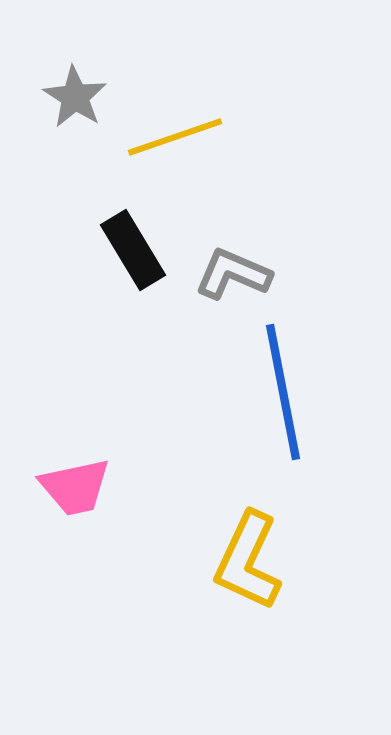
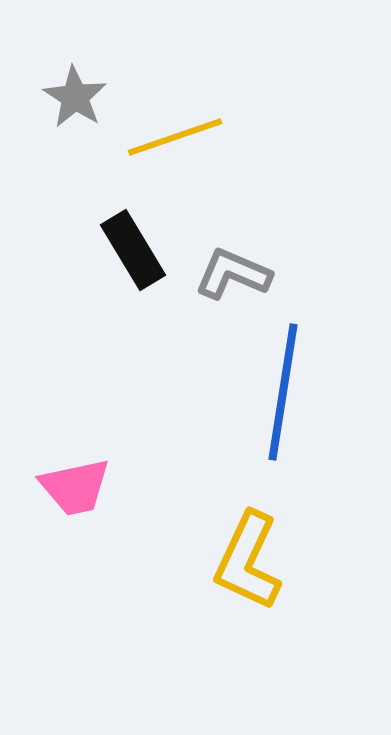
blue line: rotated 20 degrees clockwise
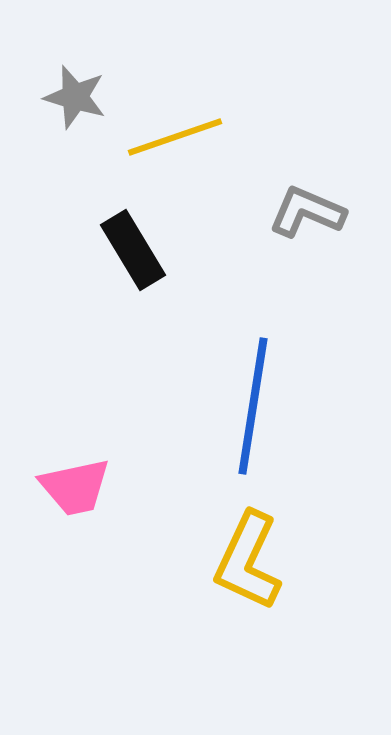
gray star: rotated 16 degrees counterclockwise
gray L-shape: moved 74 px right, 62 px up
blue line: moved 30 px left, 14 px down
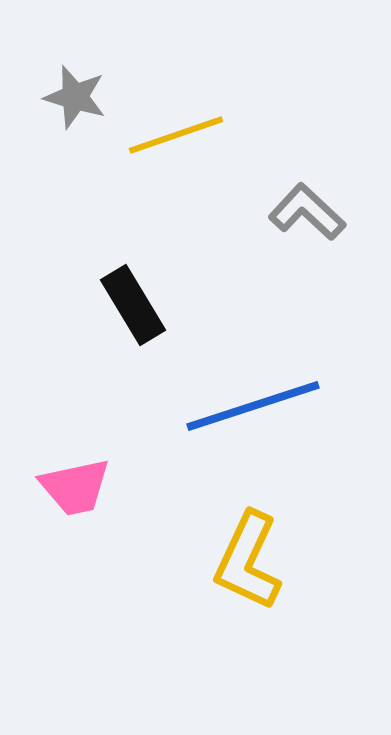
yellow line: moved 1 px right, 2 px up
gray L-shape: rotated 20 degrees clockwise
black rectangle: moved 55 px down
blue line: rotated 63 degrees clockwise
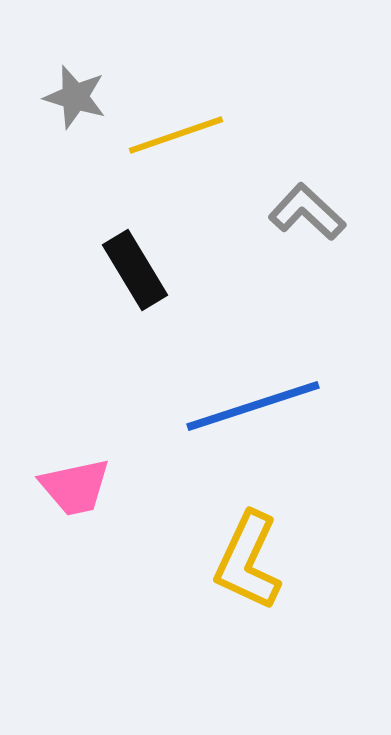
black rectangle: moved 2 px right, 35 px up
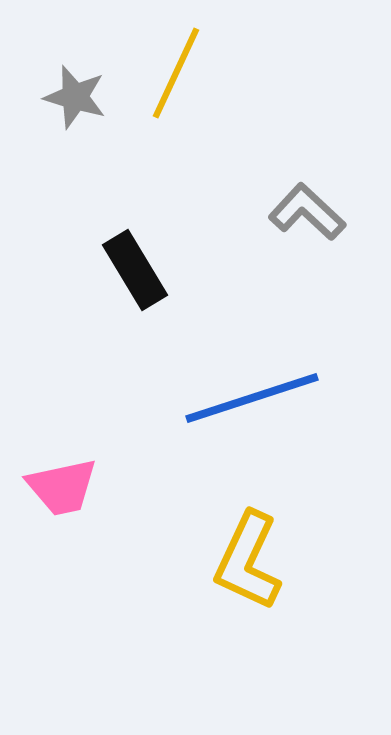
yellow line: moved 62 px up; rotated 46 degrees counterclockwise
blue line: moved 1 px left, 8 px up
pink trapezoid: moved 13 px left
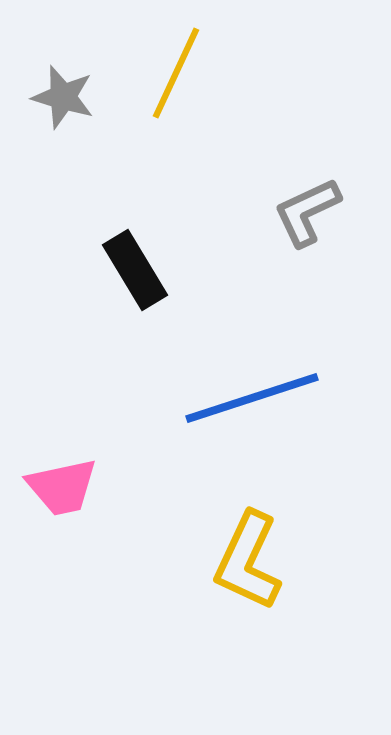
gray star: moved 12 px left
gray L-shape: rotated 68 degrees counterclockwise
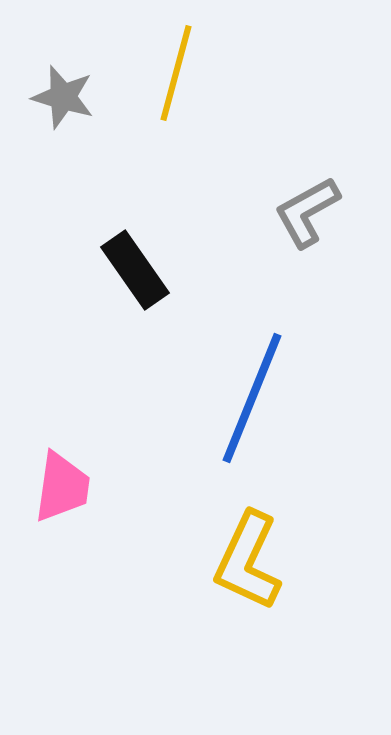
yellow line: rotated 10 degrees counterclockwise
gray L-shape: rotated 4 degrees counterclockwise
black rectangle: rotated 4 degrees counterclockwise
blue line: rotated 50 degrees counterclockwise
pink trapezoid: rotated 70 degrees counterclockwise
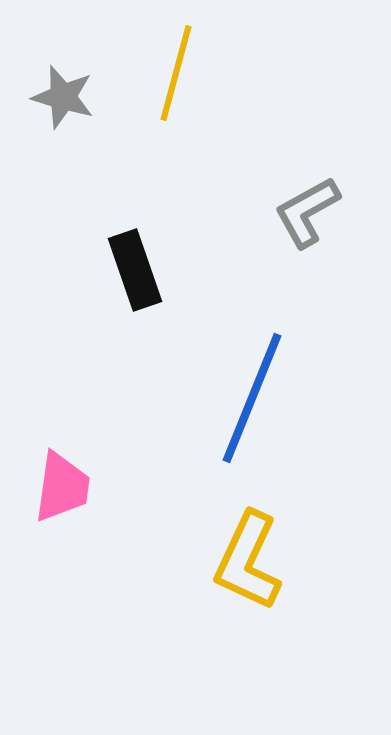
black rectangle: rotated 16 degrees clockwise
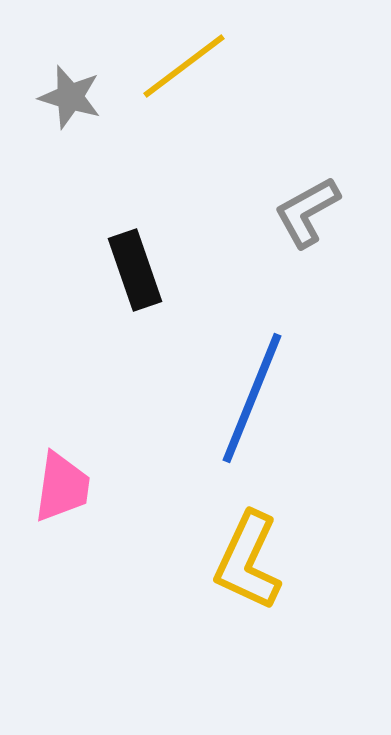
yellow line: moved 8 px right, 7 px up; rotated 38 degrees clockwise
gray star: moved 7 px right
